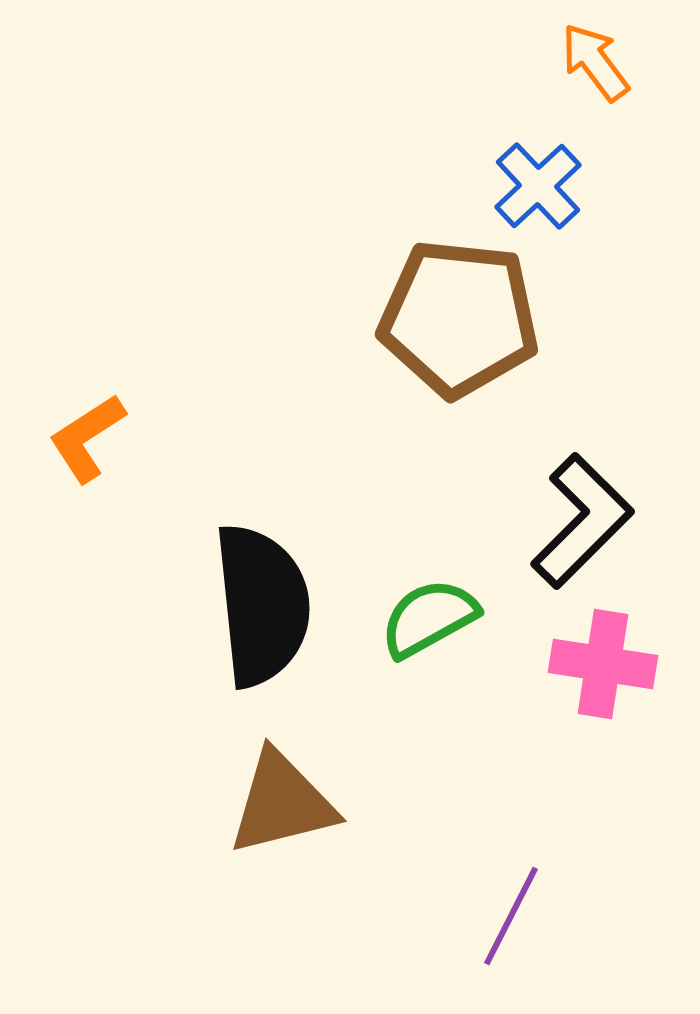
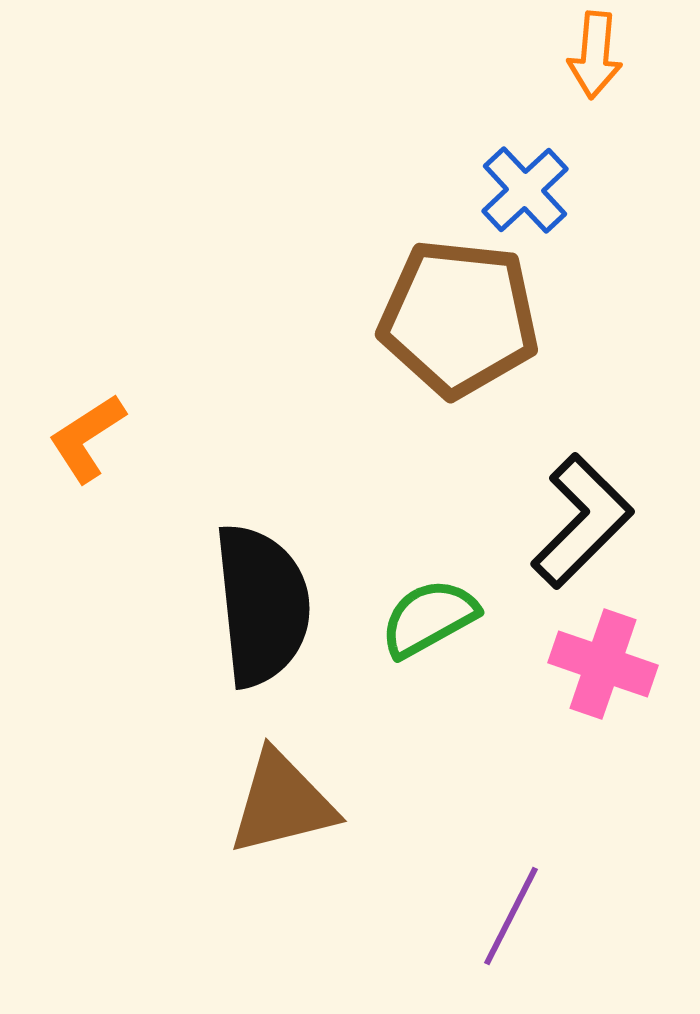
orange arrow: moved 7 px up; rotated 138 degrees counterclockwise
blue cross: moved 13 px left, 4 px down
pink cross: rotated 10 degrees clockwise
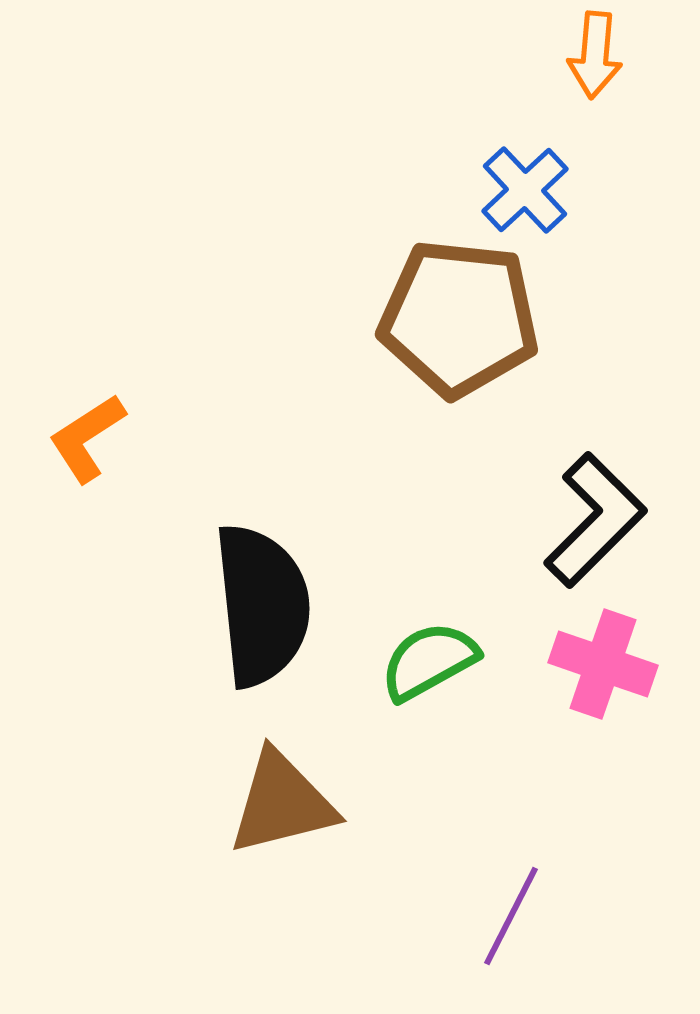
black L-shape: moved 13 px right, 1 px up
green semicircle: moved 43 px down
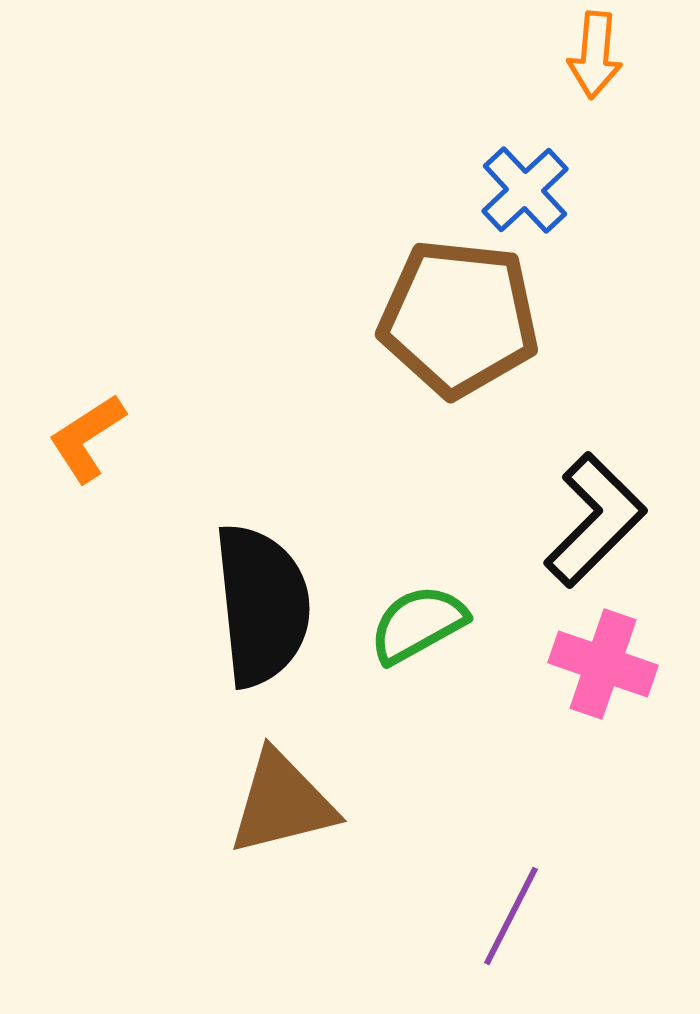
green semicircle: moved 11 px left, 37 px up
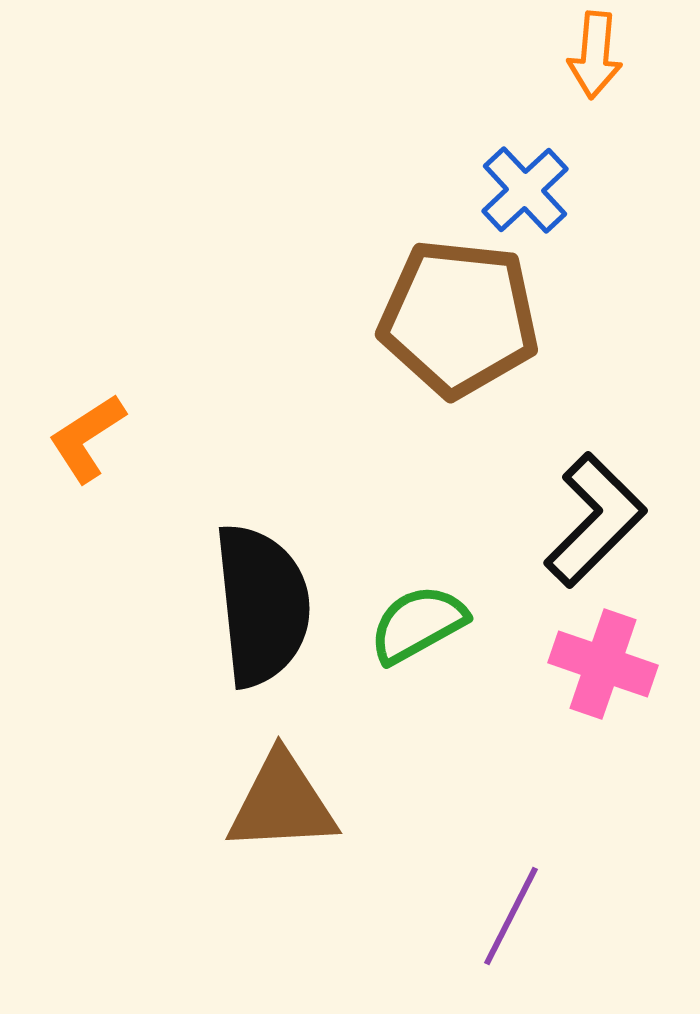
brown triangle: rotated 11 degrees clockwise
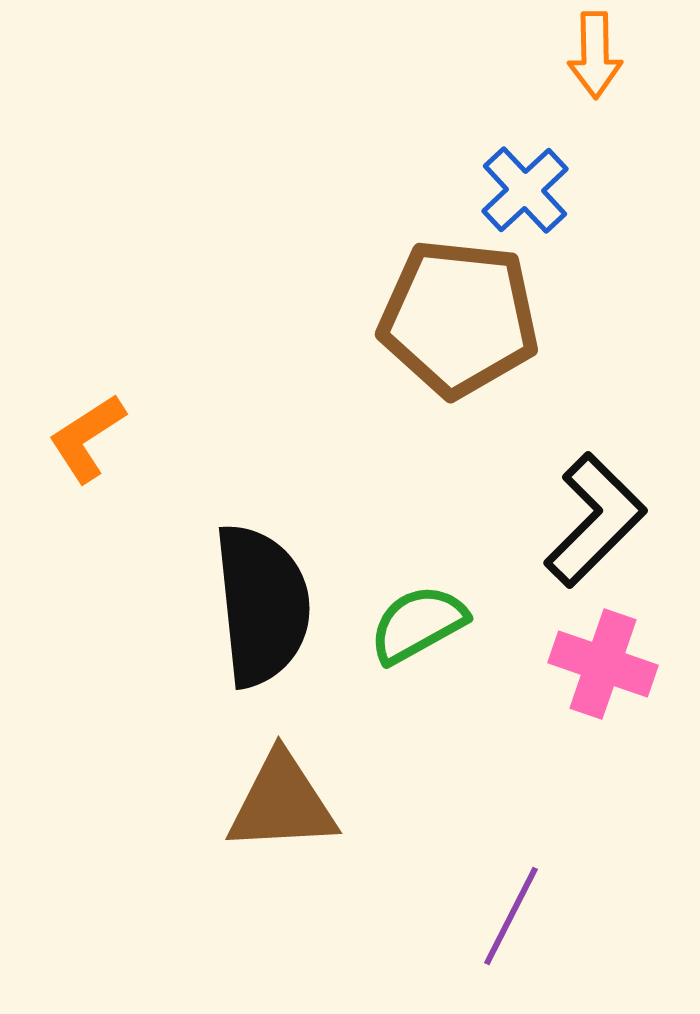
orange arrow: rotated 6 degrees counterclockwise
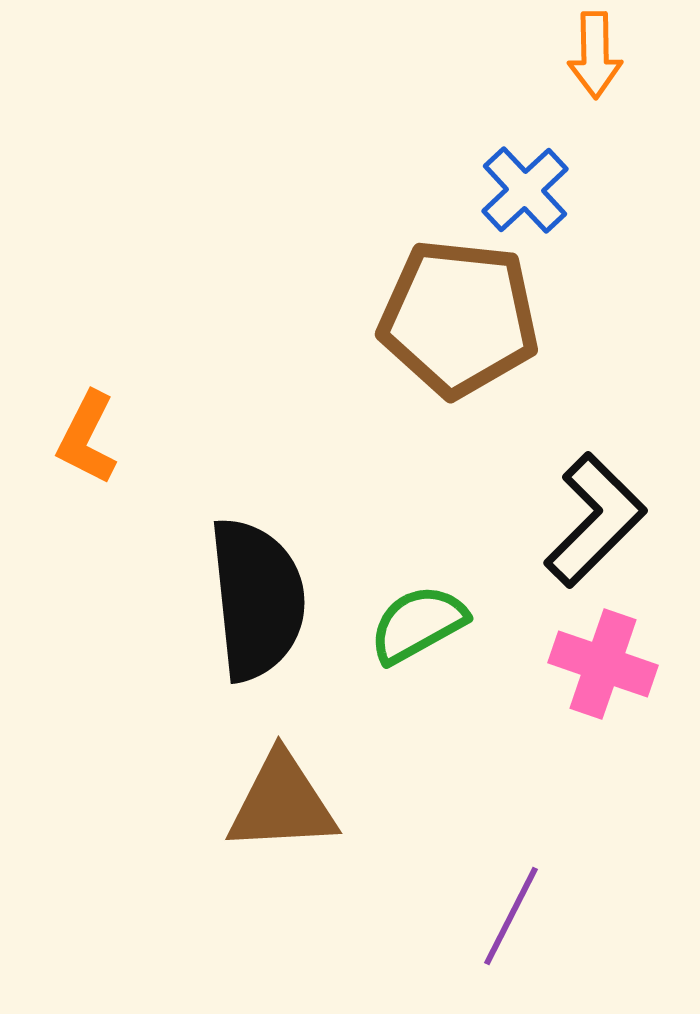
orange L-shape: rotated 30 degrees counterclockwise
black semicircle: moved 5 px left, 6 px up
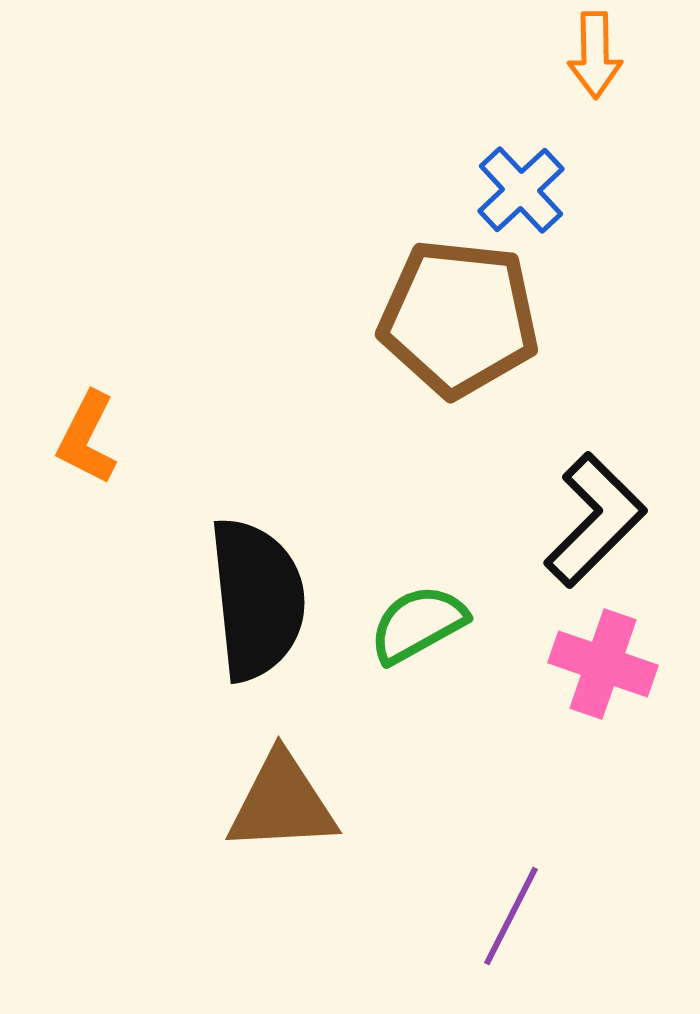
blue cross: moved 4 px left
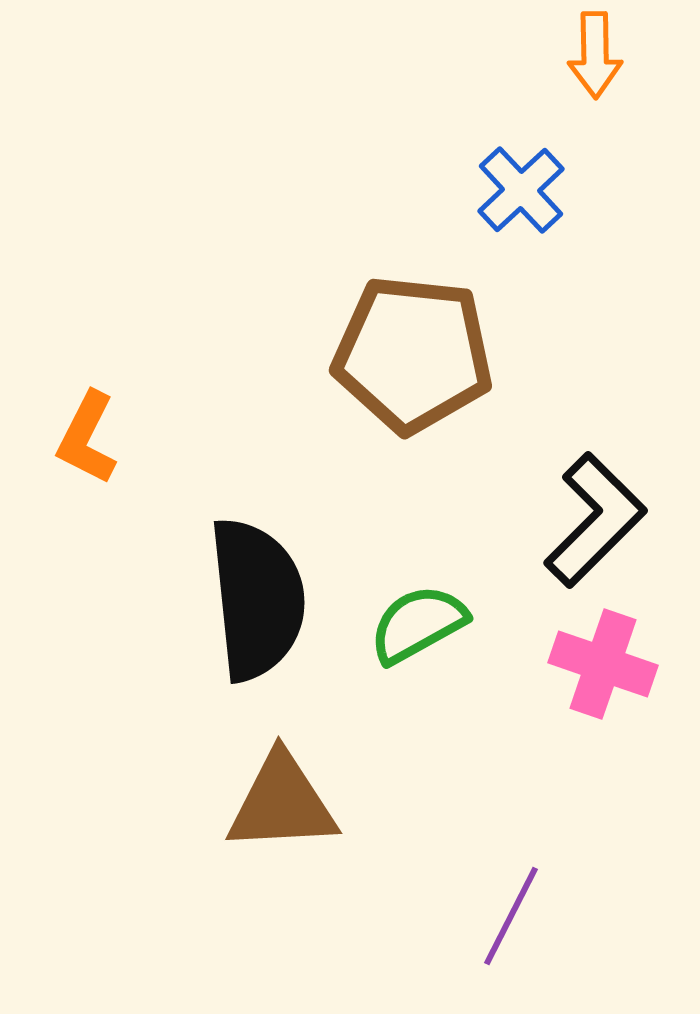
brown pentagon: moved 46 px left, 36 px down
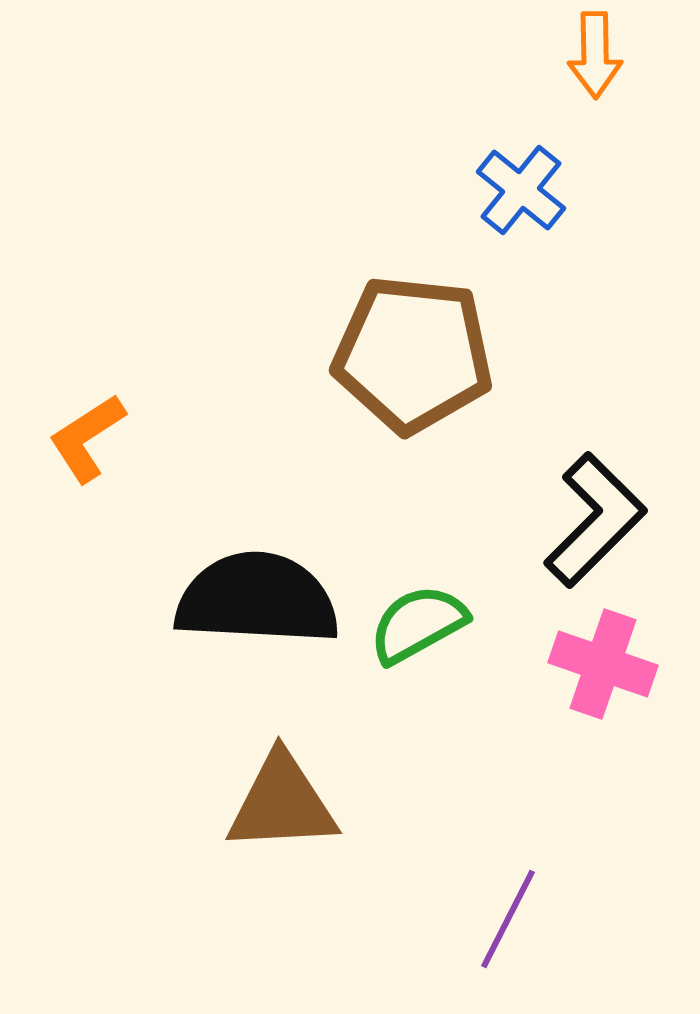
blue cross: rotated 8 degrees counterclockwise
orange L-shape: rotated 30 degrees clockwise
black semicircle: rotated 81 degrees counterclockwise
purple line: moved 3 px left, 3 px down
